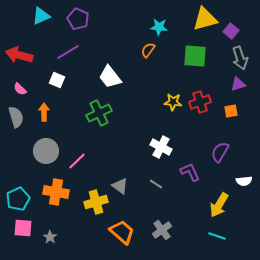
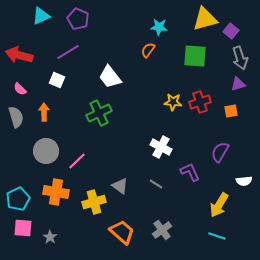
yellow cross: moved 2 px left
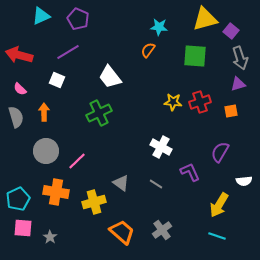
gray triangle: moved 1 px right, 3 px up
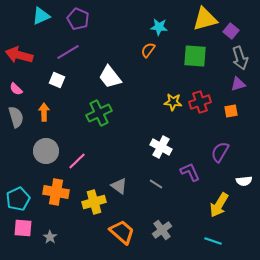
pink semicircle: moved 4 px left
gray triangle: moved 2 px left, 3 px down
cyan line: moved 4 px left, 5 px down
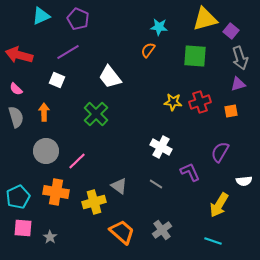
green cross: moved 3 px left, 1 px down; rotated 20 degrees counterclockwise
cyan pentagon: moved 2 px up
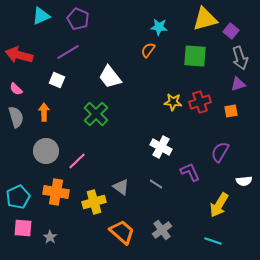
gray triangle: moved 2 px right, 1 px down
